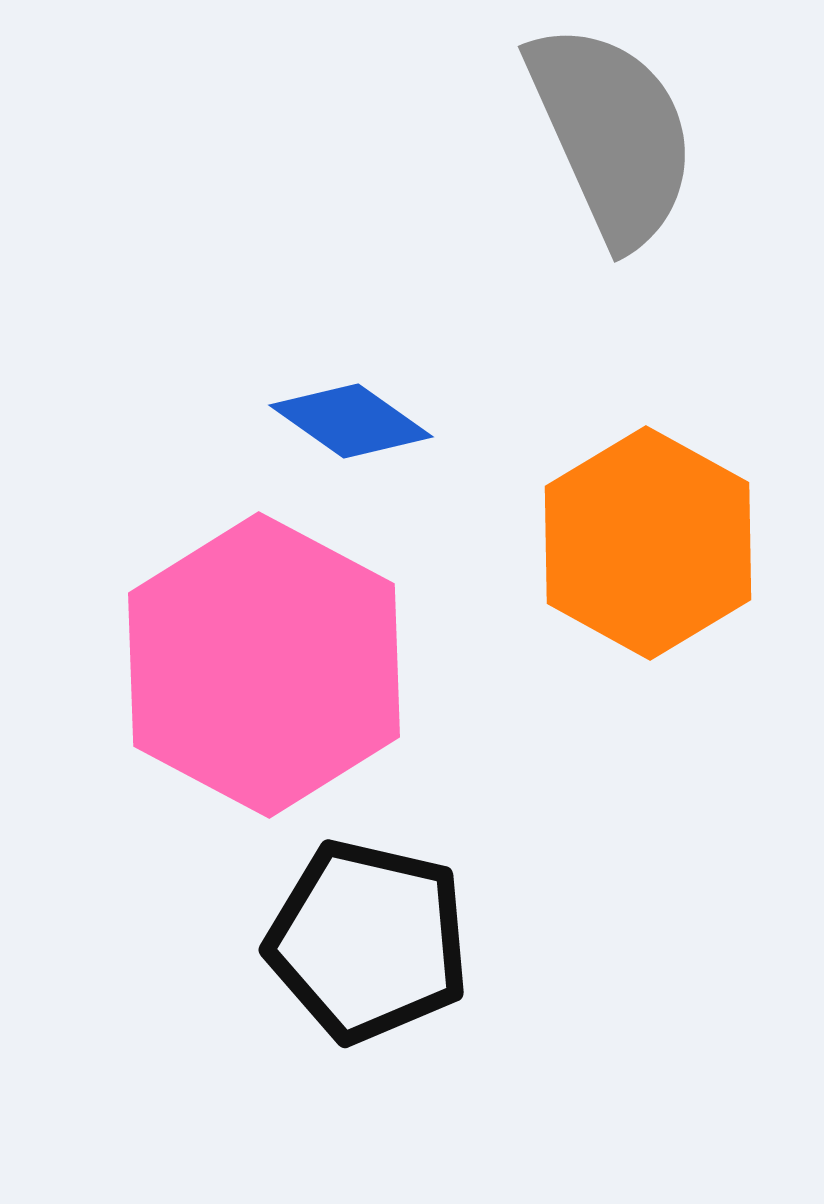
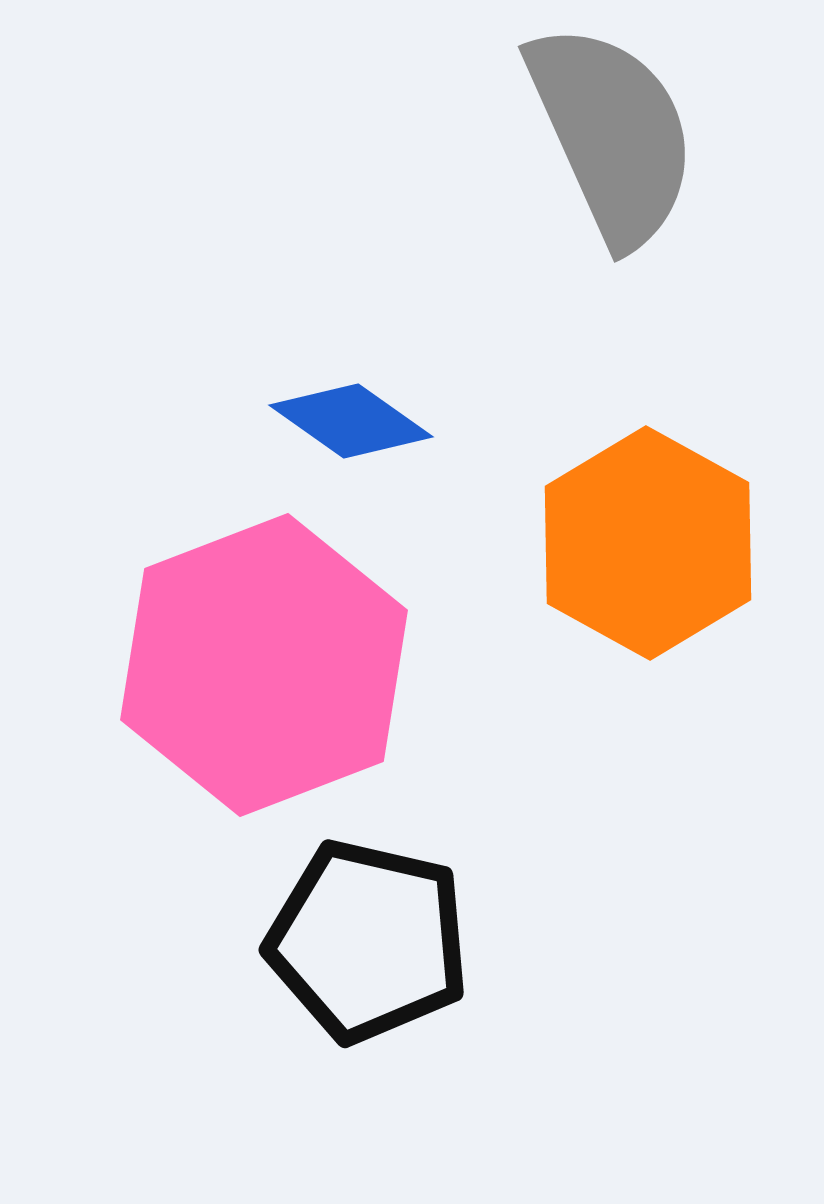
pink hexagon: rotated 11 degrees clockwise
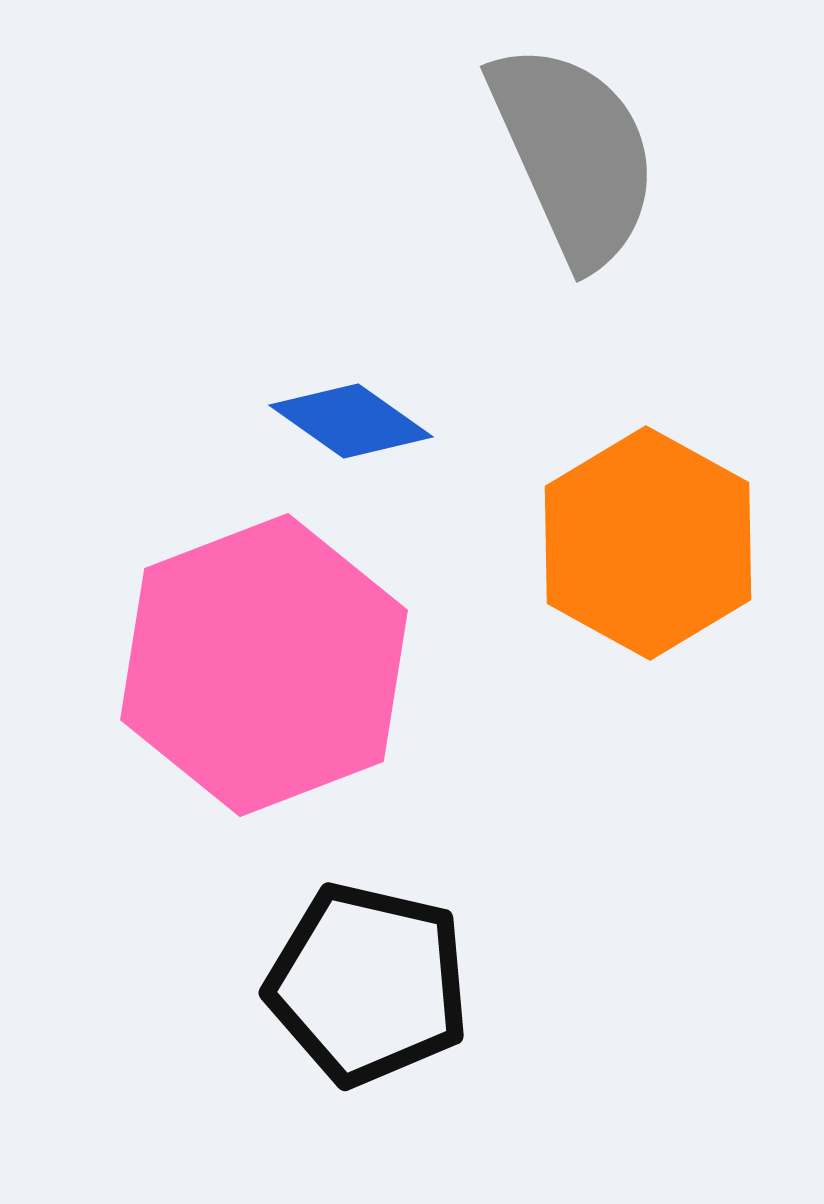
gray semicircle: moved 38 px left, 20 px down
black pentagon: moved 43 px down
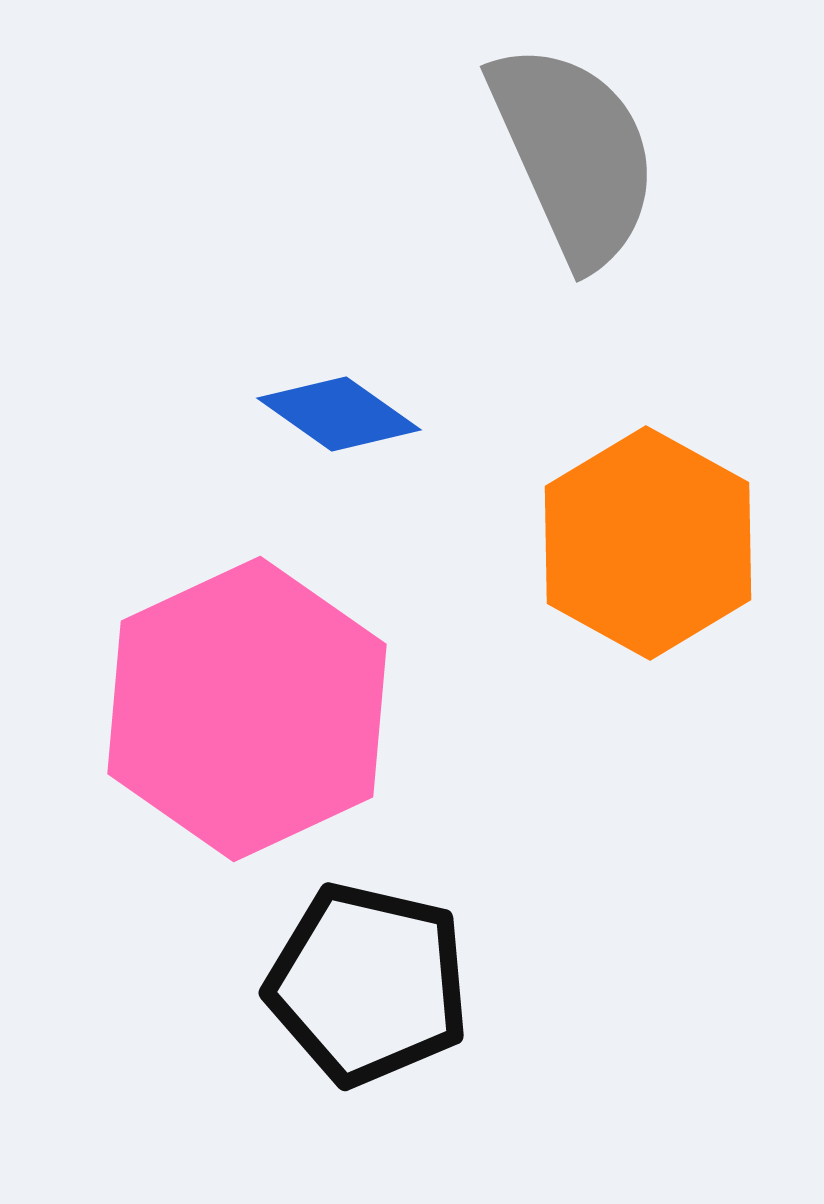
blue diamond: moved 12 px left, 7 px up
pink hexagon: moved 17 px left, 44 px down; rotated 4 degrees counterclockwise
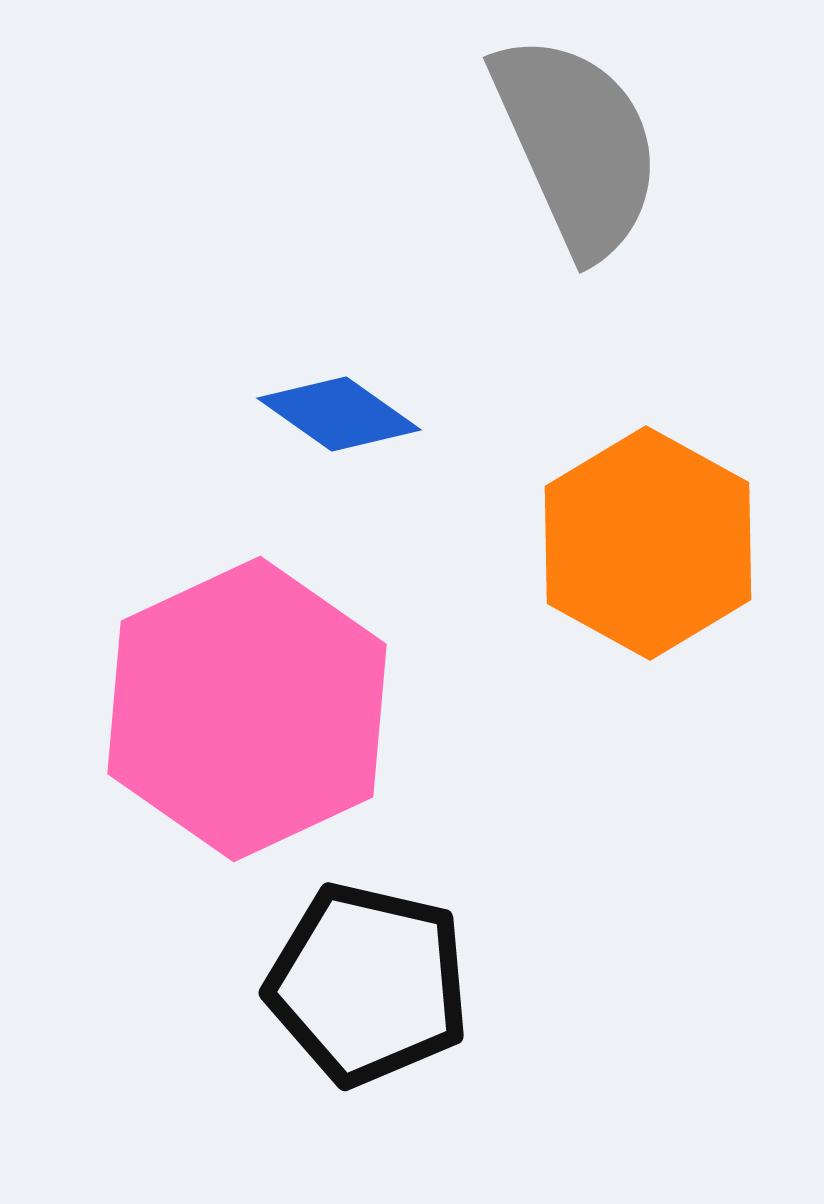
gray semicircle: moved 3 px right, 9 px up
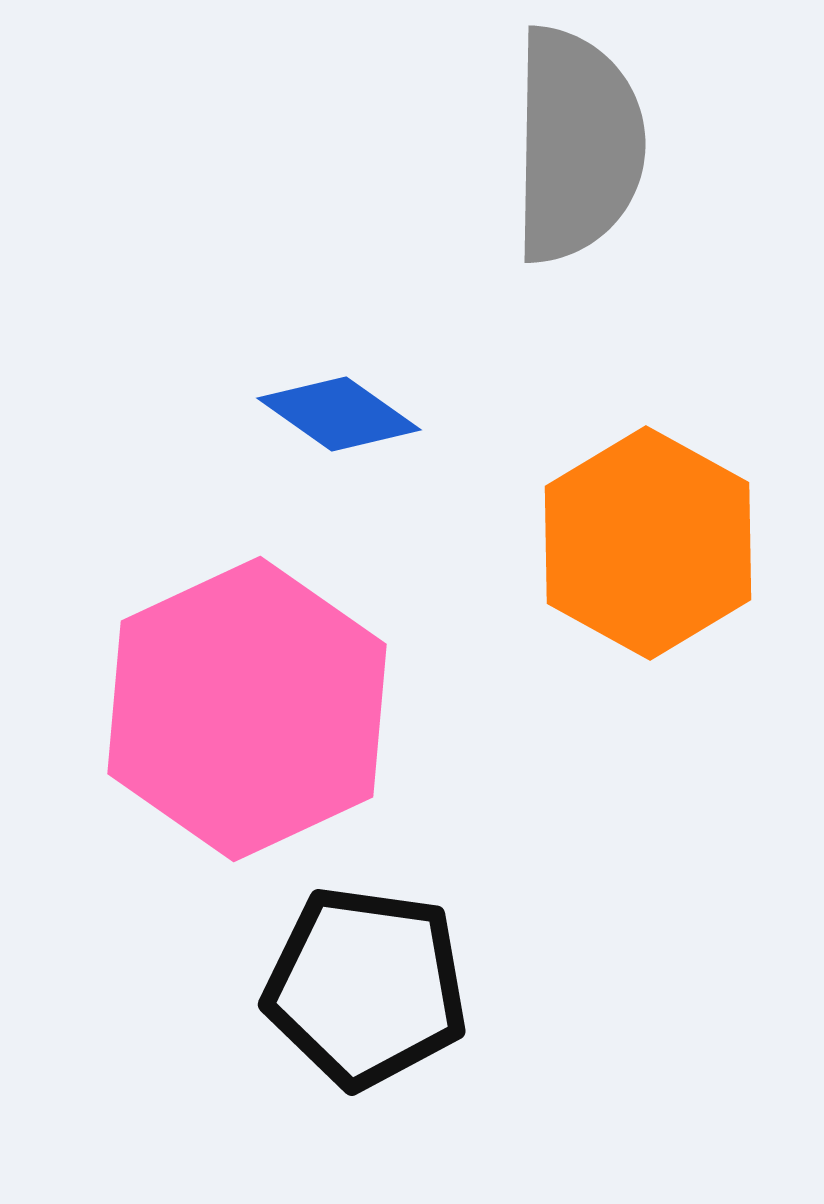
gray semicircle: rotated 25 degrees clockwise
black pentagon: moved 2 px left, 3 px down; rotated 5 degrees counterclockwise
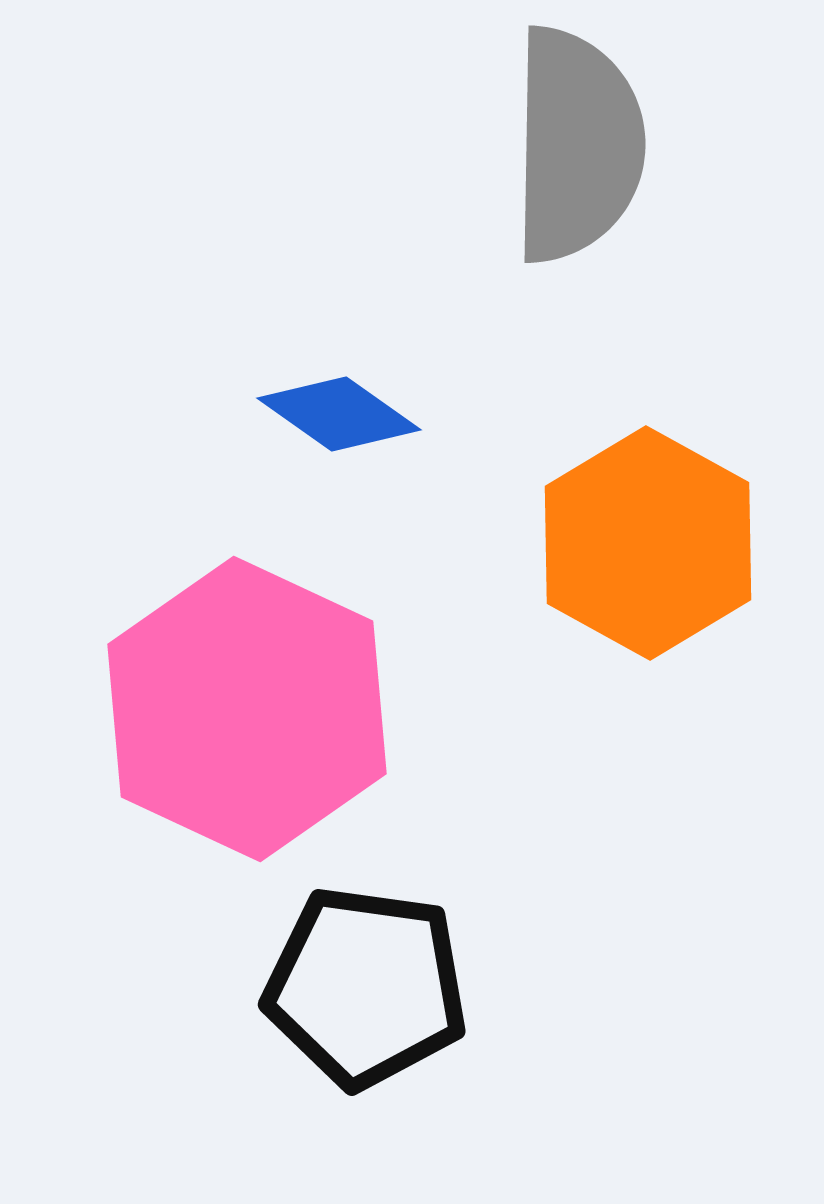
pink hexagon: rotated 10 degrees counterclockwise
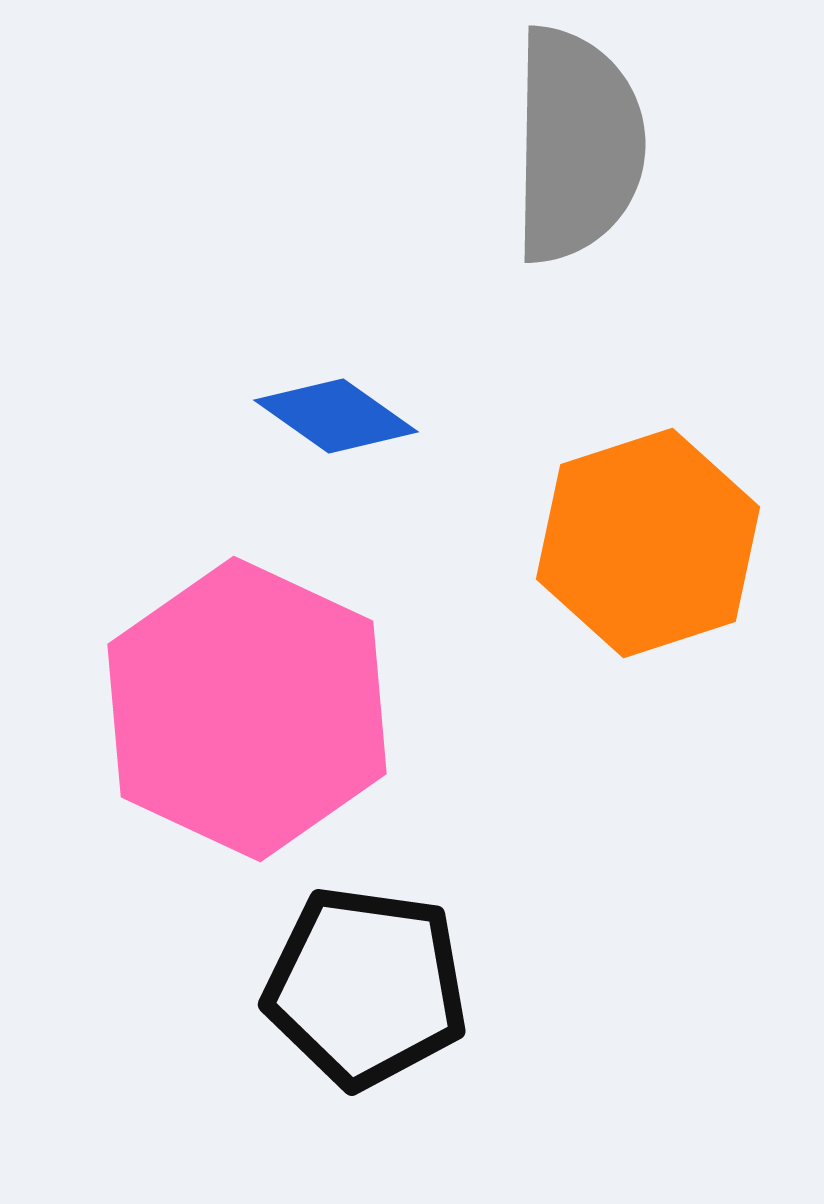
blue diamond: moved 3 px left, 2 px down
orange hexagon: rotated 13 degrees clockwise
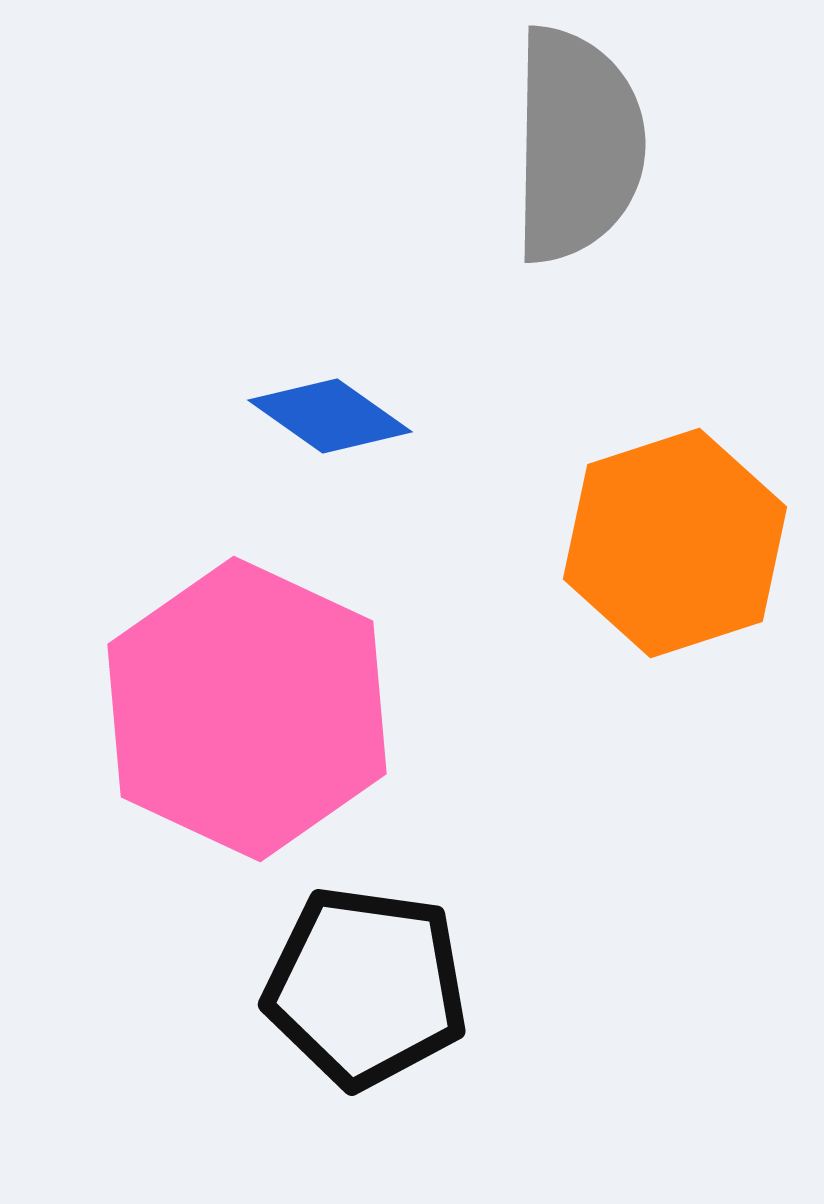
blue diamond: moved 6 px left
orange hexagon: moved 27 px right
